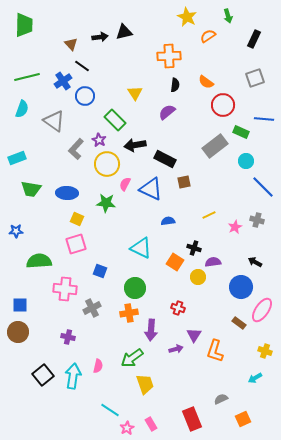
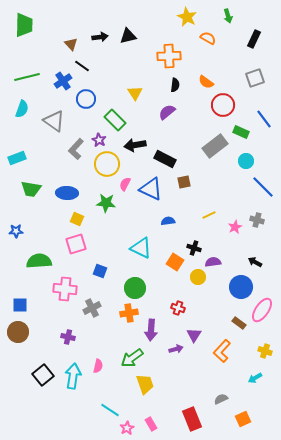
black triangle at (124, 32): moved 4 px right, 4 px down
orange semicircle at (208, 36): moved 2 px down; rotated 63 degrees clockwise
blue circle at (85, 96): moved 1 px right, 3 px down
blue line at (264, 119): rotated 48 degrees clockwise
orange L-shape at (215, 351): moved 7 px right; rotated 25 degrees clockwise
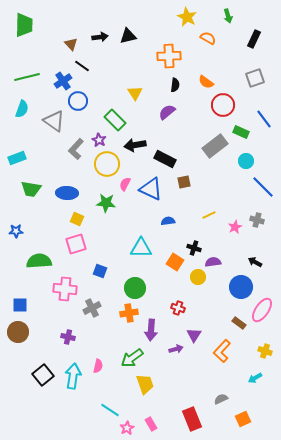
blue circle at (86, 99): moved 8 px left, 2 px down
cyan triangle at (141, 248): rotated 25 degrees counterclockwise
